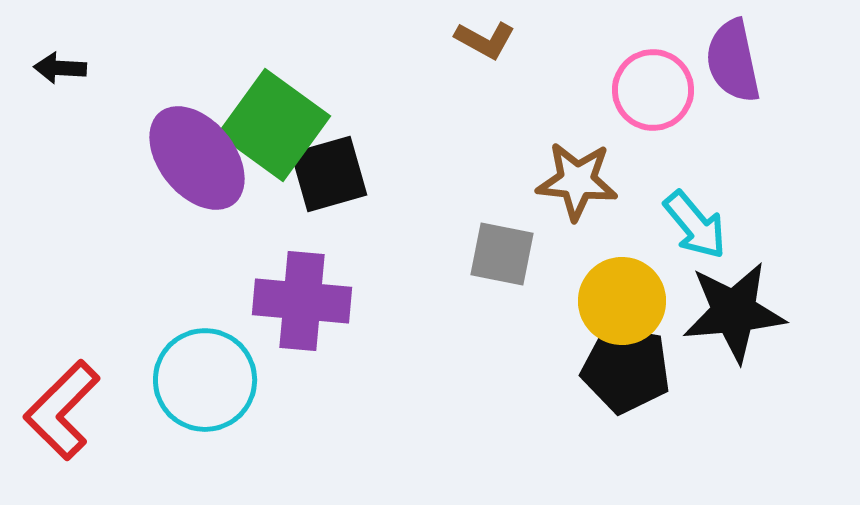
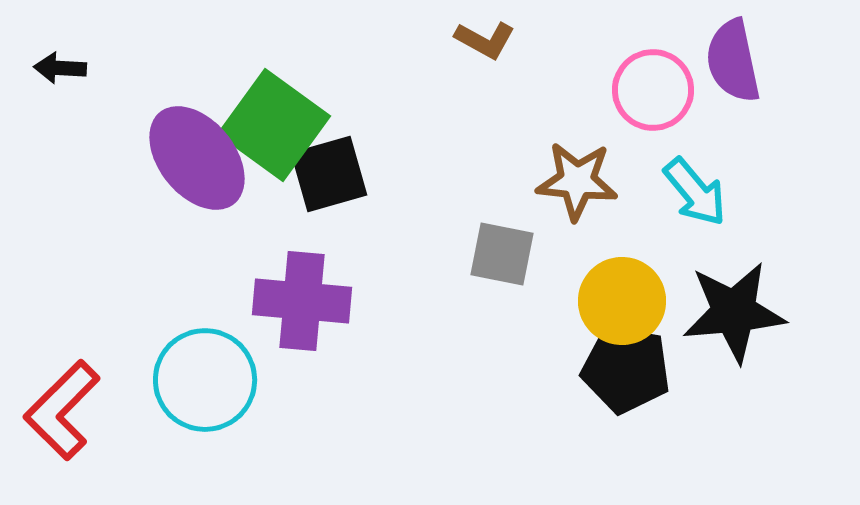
cyan arrow: moved 33 px up
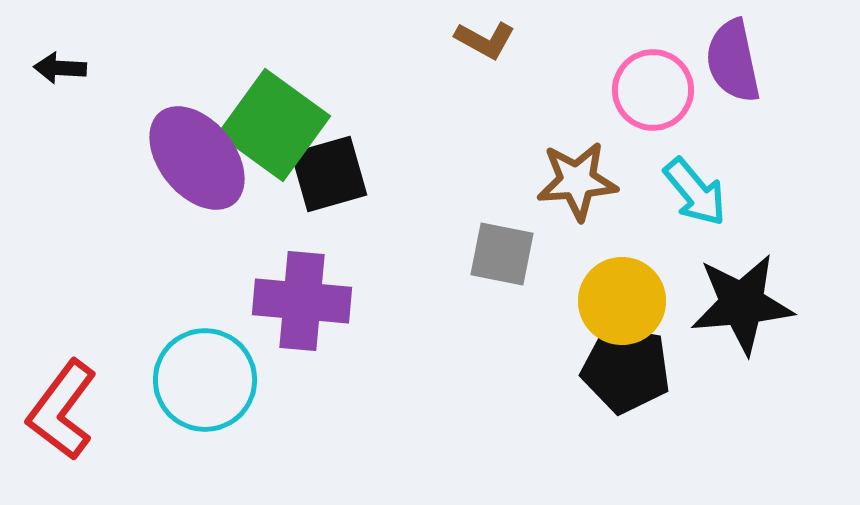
brown star: rotated 10 degrees counterclockwise
black star: moved 8 px right, 8 px up
red L-shape: rotated 8 degrees counterclockwise
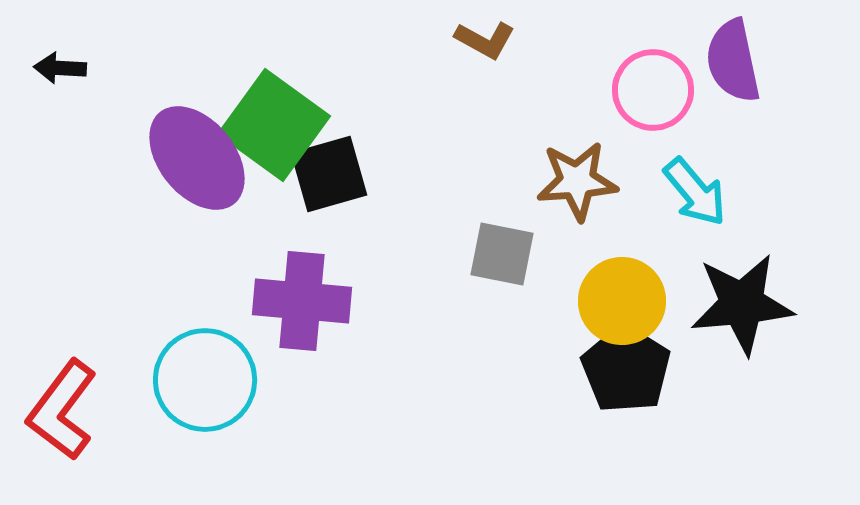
black pentagon: rotated 22 degrees clockwise
